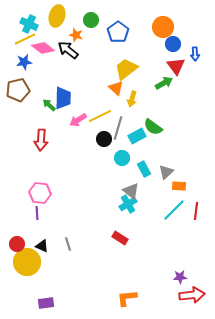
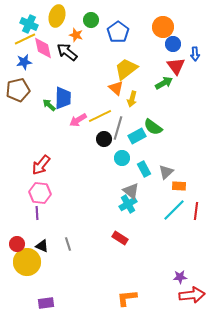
pink diamond at (43, 48): rotated 40 degrees clockwise
black arrow at (68, 50): moved 1 px left, 2 px down
red arrow at (41, 140): moved 25 px down; rotated 35 degrees clockwise
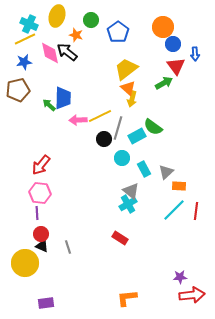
pink diamond at (43, 48): moved 7 px right, 5 px down
orange triangle at (116, 88): moved 12 px right
pink arrow at (78, 120): rotated 30 degrees clockwise
red circle at (17, 244): moved 24 px right, 10 px up
gray line at (68, 244): moved 3 px down
yellow circle at (27, 262): moved 2 px left, 1 px down
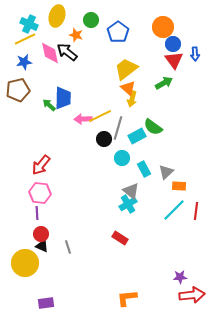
red triangle at (176, 66): moved 2 px left, 6 px up
pink arrow at (78, 120): moved 5 px right, 1 px up
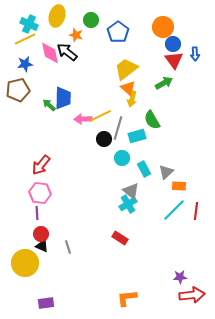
blue star at (24, 62): moved 1 px right, 2 px down
green semicircle at (153, 127): moved 1 px left, 7 px up; rotated 24 degrees clockwise
cyan rectangle at (137, 136): rotated 12 degrees clockwise
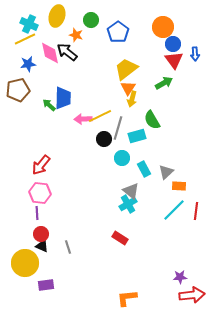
blue star at (25, 64): moved 3 px right
orange triangle at (128, 88): rotated 21 degrees clockwise
purple rectangle at (46, 303): moved 18 px up
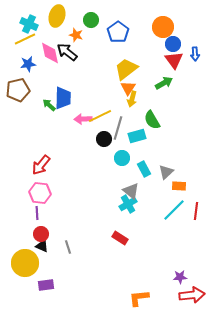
orange L-shape at (127, 298): moved 12 px right
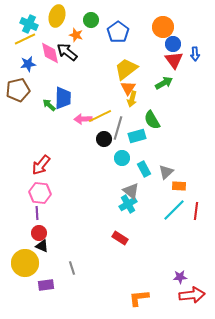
red circle at (41, 234): moved 2 px left, 1 px up
gray line at (68, 247): moved 4 px right, 21 px down
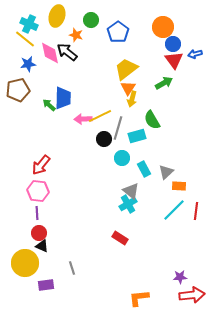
yellow line at (25, 39): rotated 65 degrees clockwise
blue arrow at (195, 54): rotated 80 degrees clockwise
pink hexagon at (40, 193): moved 2 px left, 2 px up
